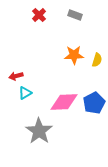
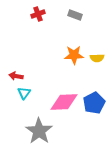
red cross: moved 1 px left, 1 px up; rotated 24 degrees clockwise
yellow semicircle: moved 2 px up; rotated 72 degrees clockwise
red arrow: rotated 24 degrees clockwise
cyan triangle: moved 1 px left; rotated 24 degrees counterclockwise
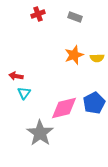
gray rectangle: moved 2 px down
orange star: rotated 18 degrees counterclockwise
pink diamond: moved 6 px down; rotated 12 degrees counterclockwise
gray star: moved 1 px right, 2 px down
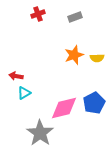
gray rectangle: rotated 40 degrees counterclockwise
cyan triangle: rotated 24 degrees clockwise
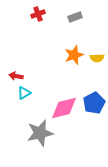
gray star: rotated 24 degrees clockwise
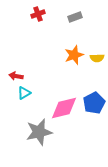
gray star: moved 1 px left, 1 px up
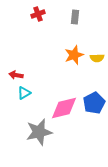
gray rectangle: rotated 64 degrees counterclockwise
red arrow: moved 1 px up
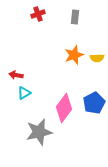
pink diamond: rotated 40 degrees counterclockwise
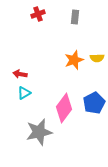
orange star: moved 5 px down
red arrow: moved 4 px right, 1 px up
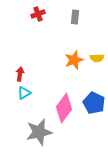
red arrow: rotated 88 degrees clockwise
blue pentagon: rotated 20 degrees counterclockwise
